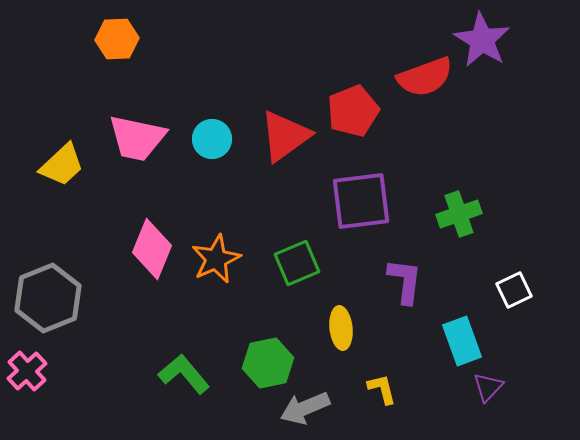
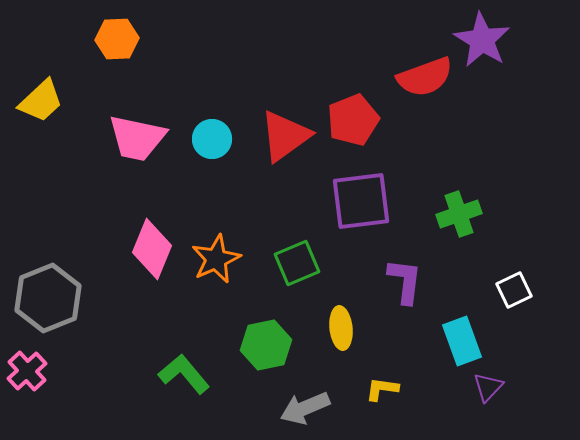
red pentagon: moved 9 px down
yellow trapezoid: moved 21 px left, 64 px up
green hexagon: moved 2 px left, 18 px up
yellow L-shape: rotated 68 degrees counterclockwise
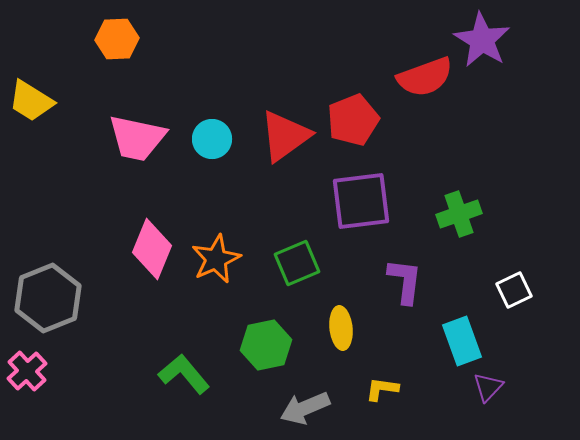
yellow trapezoid: moved 10 px left; rotated 75 degrees clockwise
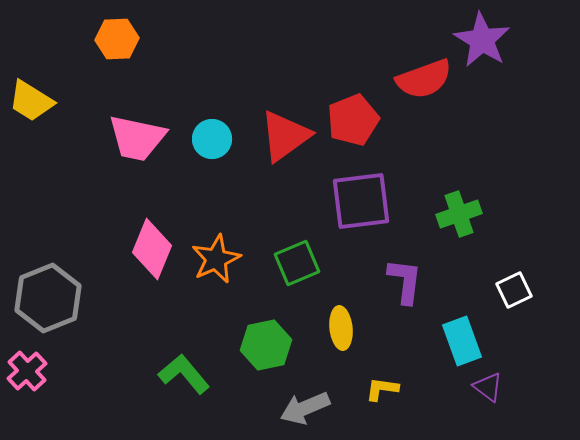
red semicircle: moved 1 px left, 2 px down
purple triangle: rotated 36 degrees counterclockwise
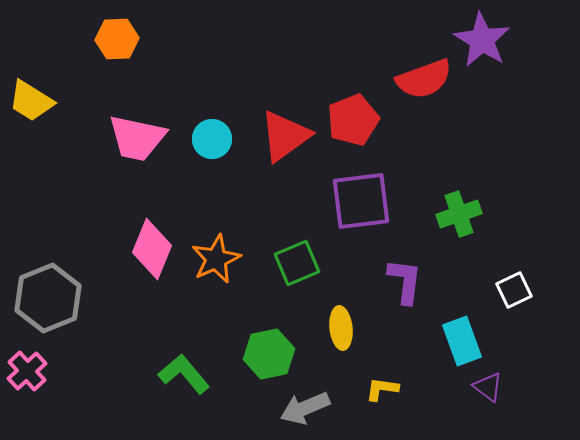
green hexagon: moved 3 px right, 9 px down
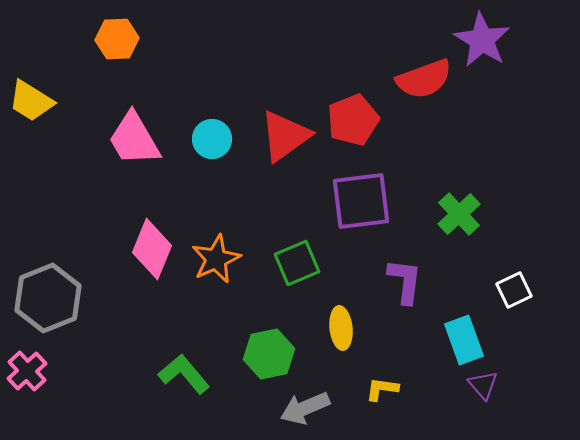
pink trapezoid: moved 3 px left, 1 px down; rotated 48 degrees clockwise
green cross: rotated 24 degrees counterclockwise
cyan rectangle: moved 2 px right, 1 px up
purple triangle: moved 5 px left, 2 px up; rotated 12 degrees clockwise
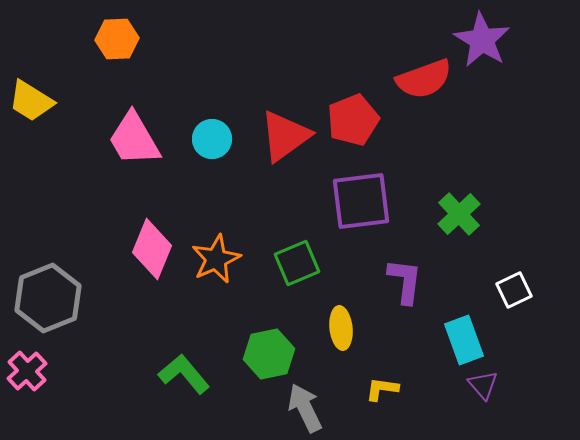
gray arrow: rotated 87 degrees clockwise
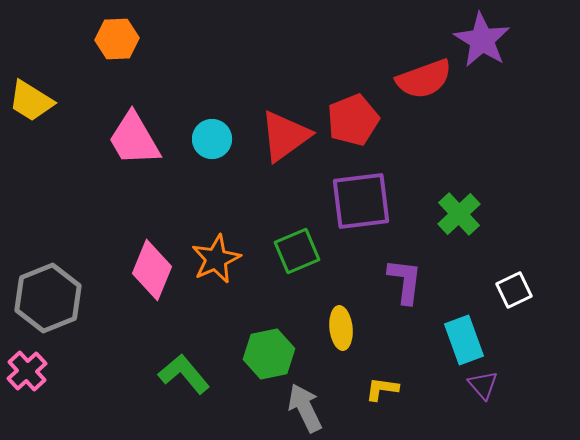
pink diamond: moved 21 px down
green square: moved 12 px up
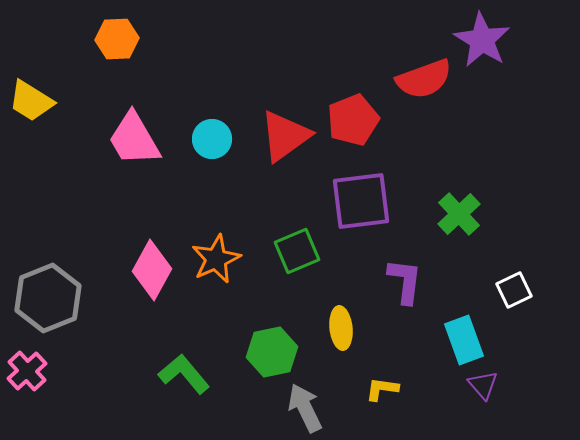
pink diamond: rotated 6 degrees clockwise
green hexagon: moved 3 px right, 2 px up
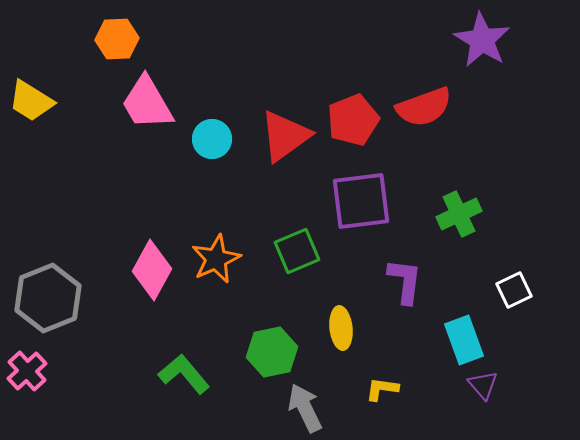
red semicircle: moved 28 px down
pink trapezoid: moved 13 px right, 36 px up
green cross: rotated 18 degrees clockwise
